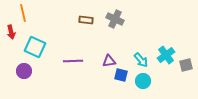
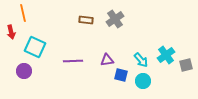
gray cross: rotated 30 degrees clockwise
purple triangle: moved 2 px left, 1 px up
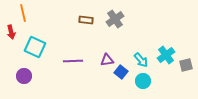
purple circle: moved 5 px down
blue square: moved 3 px up; rotated 24 degrees clockwise
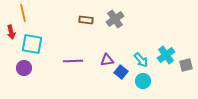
cyan square: moved 3 px left, 3 px up; rotated 15 degrees counterclockwise
purple circle: moved 8 px up
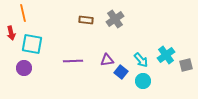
red arrow: moved 1 px down
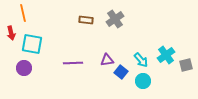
purple line: moved 2 px down
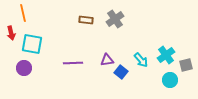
cyan circle: moved 27 px right, 1 px up
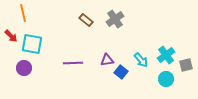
brown rectangle: rotated 32 degrees clockwise
red arrow: moved 3 px down; rotated 32 degrees counterclockwise
cyan circle: moved 4 px left, 1 px up
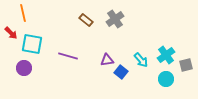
red arrow: moved 3 px up
purple line: moved 5 px left, 7 px up; rotated 18 degrees clockwise
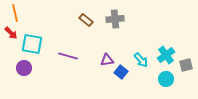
orange line: moved 8 px left
gray cross: rotated 30 degrees clockwise
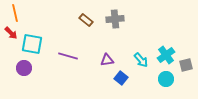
blue square: moved 6 px down
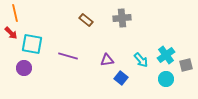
gray cross: moved 7 px right, 1 px up
